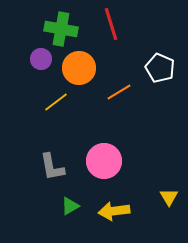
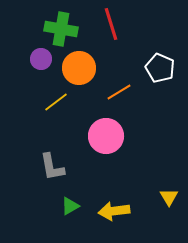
pink circle: moved 2 px right, 25 px up
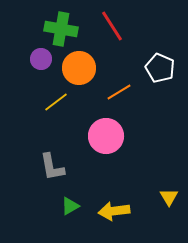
red line: moved 1 px right, 2 px down; rotated 16 degrees counterclockwise
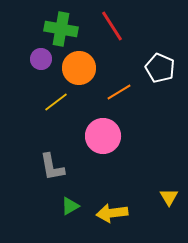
pink circle: moved 3 px left
yellow arrow: moved 2 px left, 2 px down
